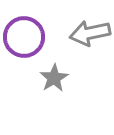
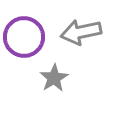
gray arrow: moved 9 px left, 1 px up
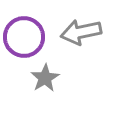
gray star: moved 9 px left
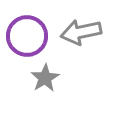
purple circle: moved 3 px right, 1 px up
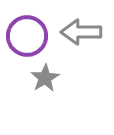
gray arrow: rotated 12 degrees clockwise
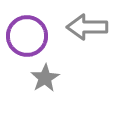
gray arrow: moved 6 px right, 5 px up
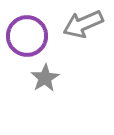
gray arrow: moved 4 px left, 3 px up; rotated 24 degrees counterclockwise
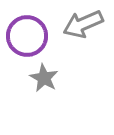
gray star: moved 1 px left; rotated 12 degrees counterclockwise
